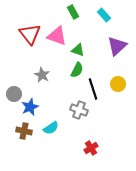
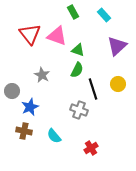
gray circle: moved 2 px left, 3 px up
cyan semicircle: moved 3 px right, 8 px down; rotated 84 degrees clockwise
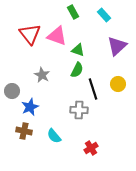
gray cross: rotated 18 degrees counterclockwise
